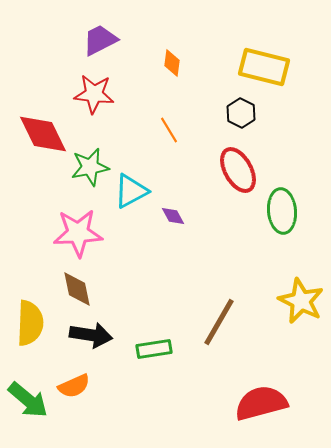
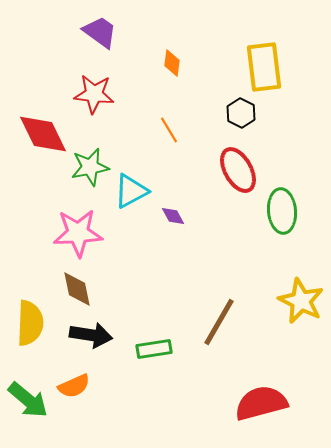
purple trapezoid: moved 8 px up; rotated 63 degrees clockwise
yellow rectangle: rotated 69 degrees clockwise
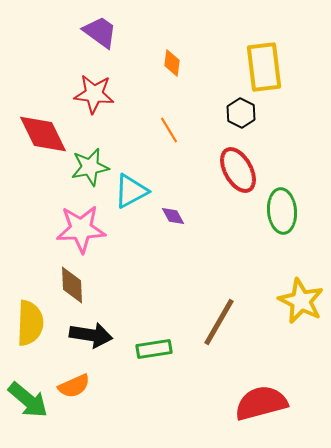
pink star: moved 3 px right, 4 px up
brown diamond: moved 5 px left, 4 px up; rotated 9 degrees clockwise
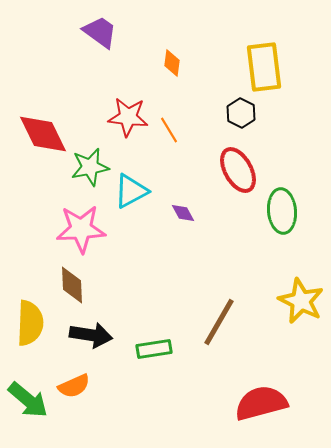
red star: moved 34 px right, 23 px down
purple diamond: moved 10 px right, 3 px up
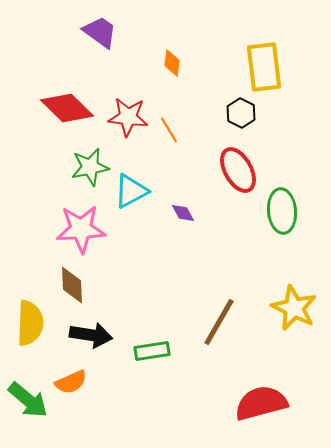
red diamond: moved 24 px right, 26 px up; rotated 20 degrees counterclockwise
yellow star: moved 7 px left, 7 px down
green rectangle: moved 2 px left, 2 px down
orange semicircle: moved 3 px left, 4 px up
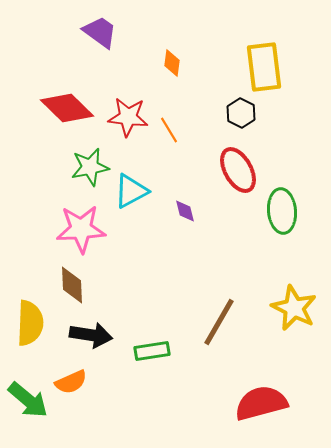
purple diamond: moved 2 px right, 2 px up; rotated 15 degrees clockwise
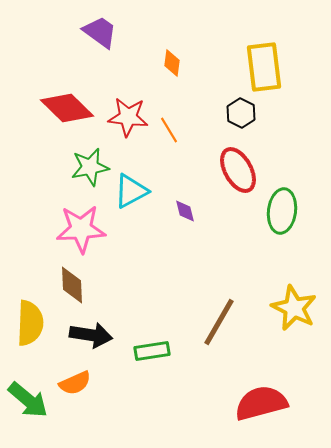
green ellipse: rotated 12 degrees clockwise
orange semicircle: moved 4 px right, 1 px down
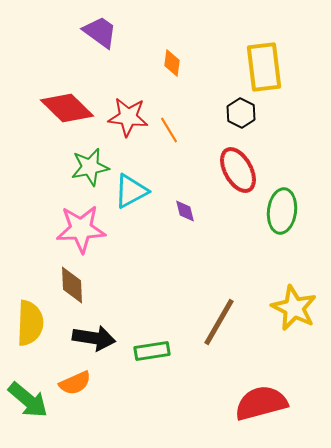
black arrow: moved 3 px right, 3 px down
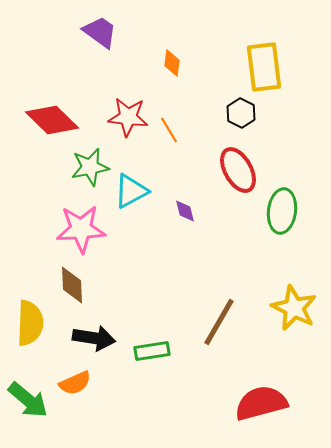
red diamond: moved 15 px left, 12 px down
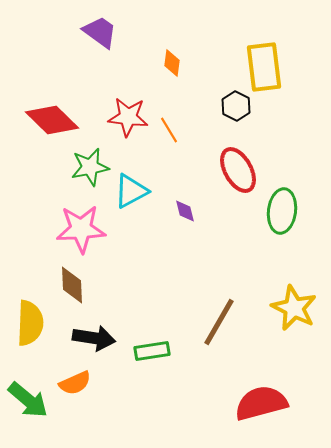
black hexagon: moved 5 px left, 7 px up
